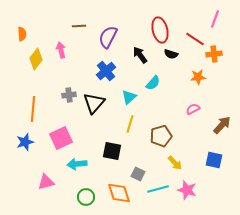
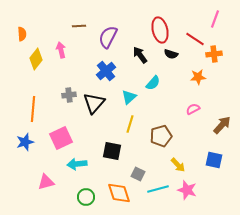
yellow arrow: moved 3 px right, 2 px down
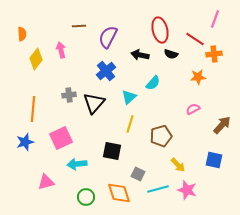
black arrow: rotated 42 degrees counterclockwise
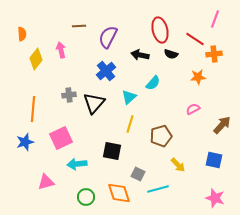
pink star: moved 28 px right, 8 px down
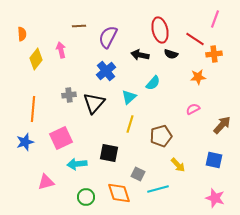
black square: moved 3 px left, 2 px down
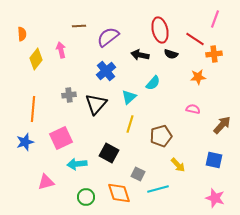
purple semicircle: rotated 25 degrees clockwise
black triangle: moved 2 px right, 1 px down
pink semicircle: rotated 40 degrees clockwise
black square: rotated 18 degrees clockwise
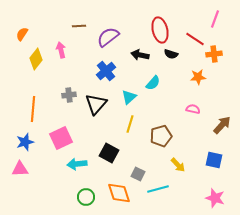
orange semicircle: rotated 144 degrees counterclockwise
pink triangle: moved 26 px left, 13 px up; rotated 12 degrees clockwise
